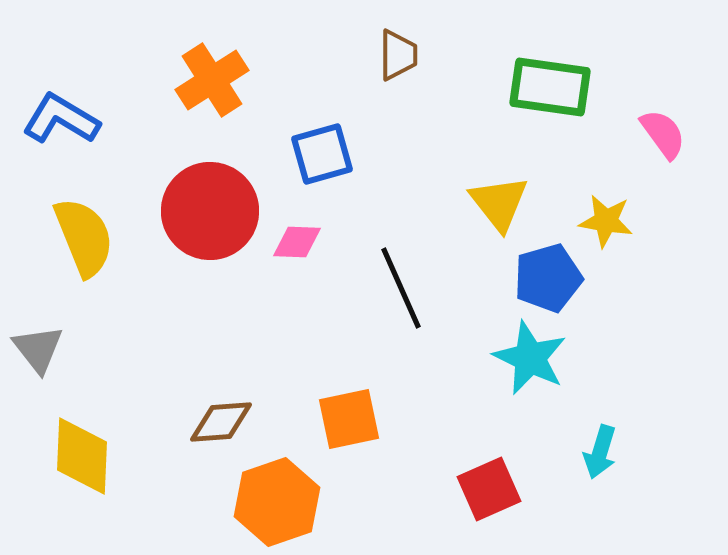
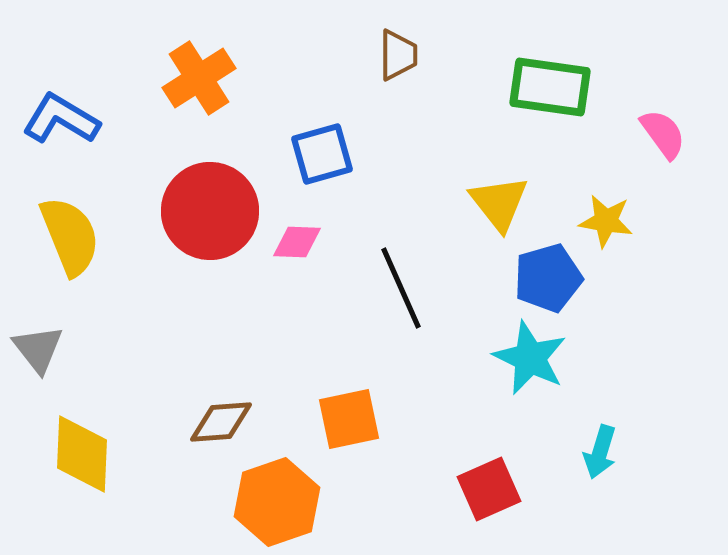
orange cross: moved 13 px left, 2 px up
yellow semicircle: moved 14 px left, 1 px up
yellow diamond: moved 2 px up
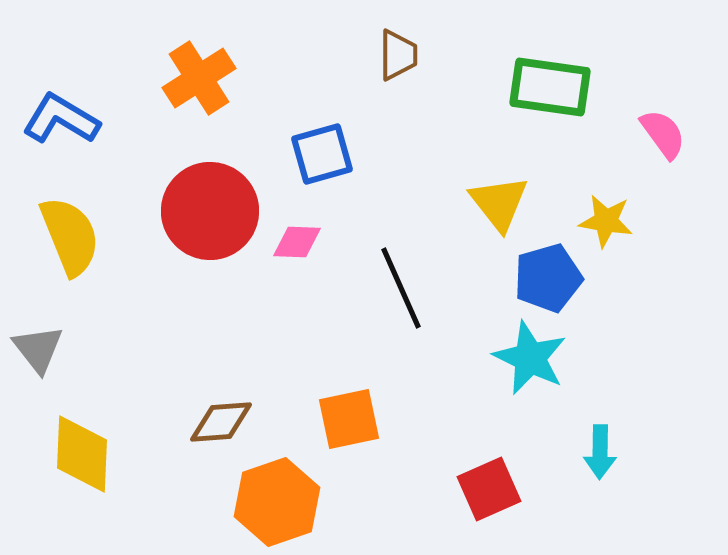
cyan arrow: rotated 16 degrees counterclockwise
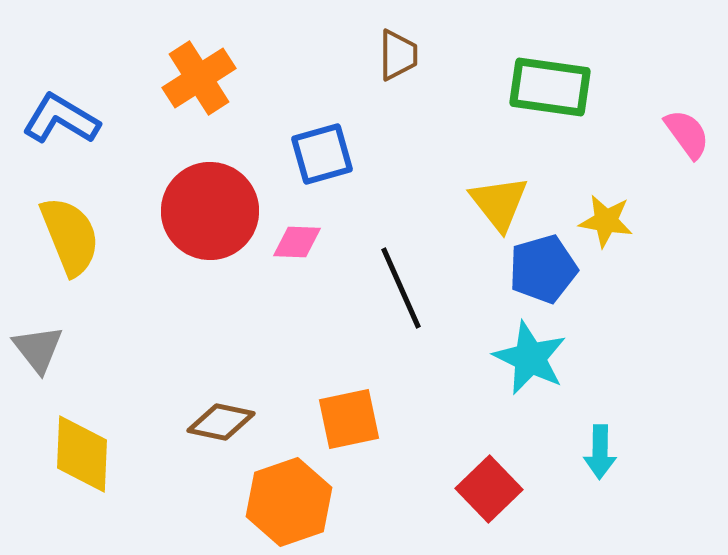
pink semicircle: moved 24 px right
blue pentagon: moved 5 px left, 9 px up
brown diamond: rotated 16 degrees clockwise
red square: rotated 20 degrees counterclockwise
orange hexagon: moved 12 px right
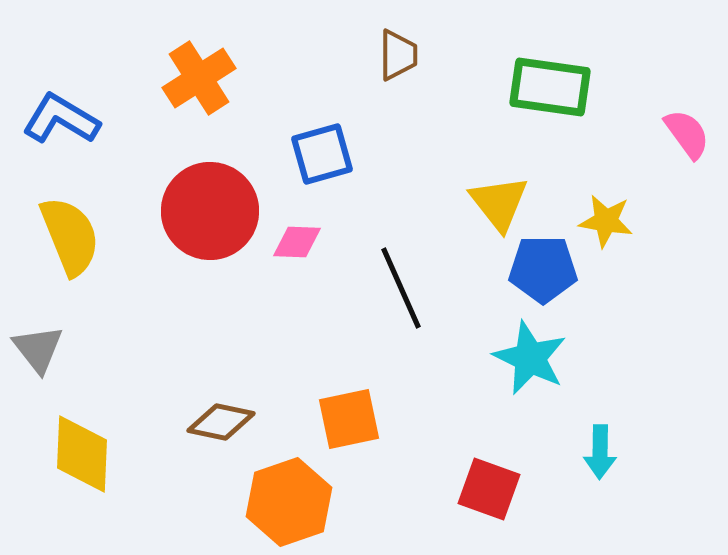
blue pentagon: rotated 16 degrees clockwise
red square: rotated 26 degrees counterclockwise
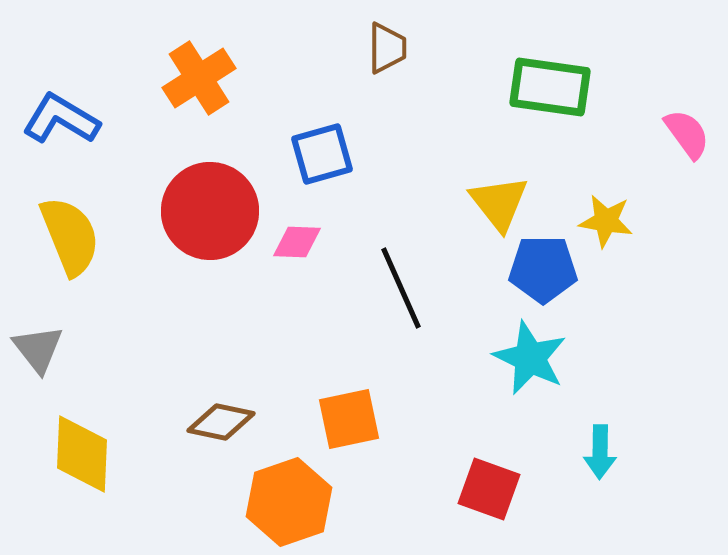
brown trapezoid: moved 11 px left, 7 px up
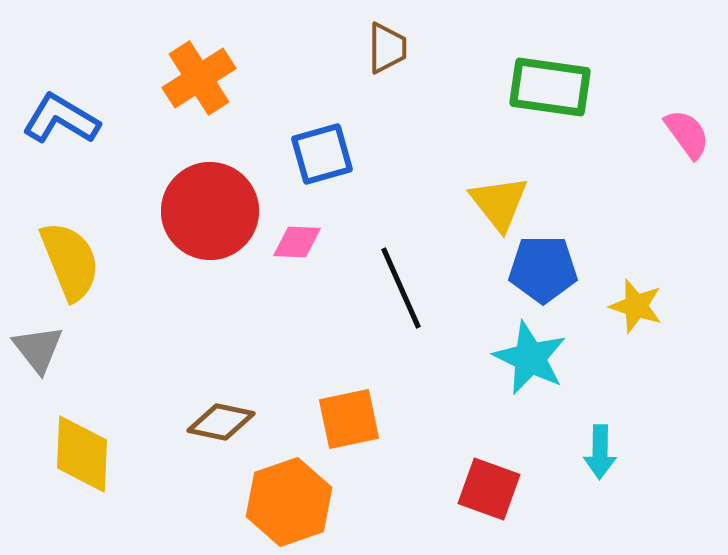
yellow star: moved 30 px right, 85 px down; rotated 8 degrees clockwise
yellow semicircle: moved 25 px down
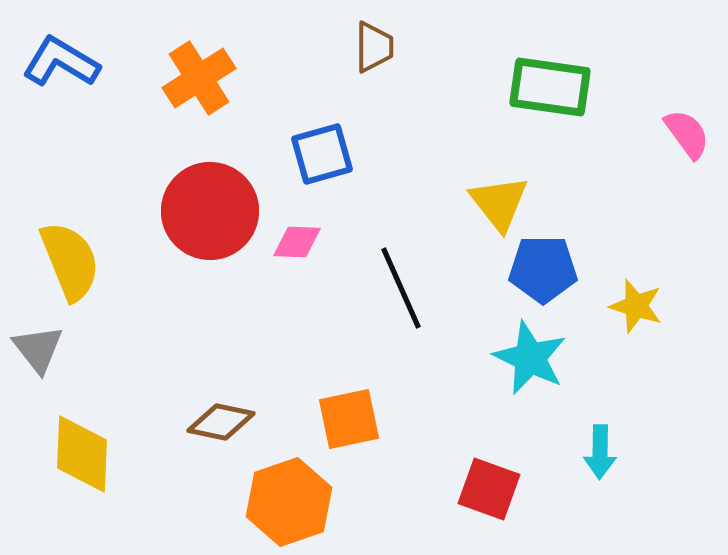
brown trapezoid: moved 13 px left, 1 px up
blue L-shape: moved 57 px up
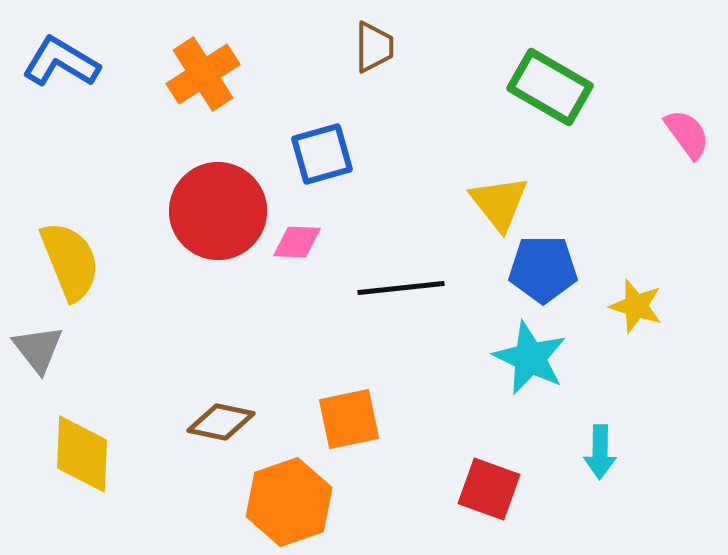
orange cross: moved 4 px right, 4 px up
green rectangle: rotated 22 degrees clockwise
red circle: moved 8 px right
black line: rotated 72 degrees counterclockwise
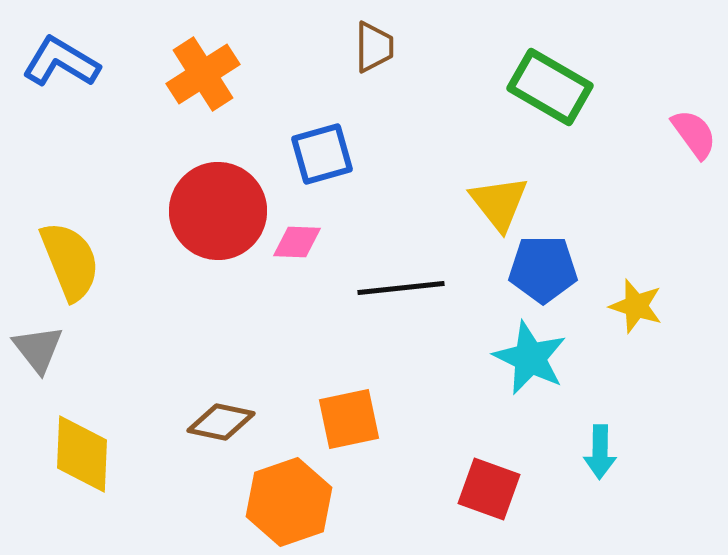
pink semicircle: moved 7 px right
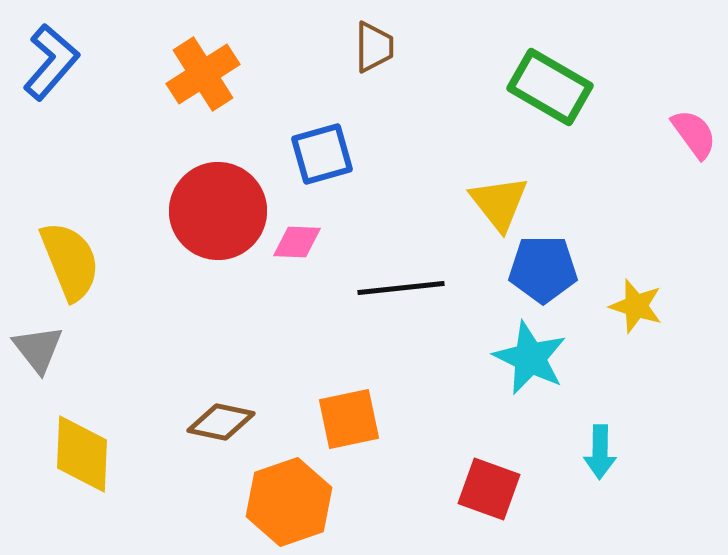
blue L-shape: moved 10 px left; rotated 100 degrees clockwise
